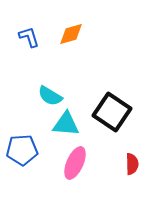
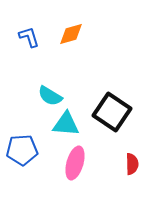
pink ellipse: rotated 8 degrees counterclockwise
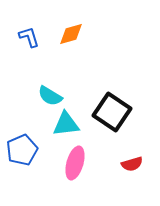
cyan triangle: rotated 12 degrees counterclockwise
blue pentagon: rotated 20 degrees counterclockwise
red semicircle: rotated 75 degrees clockwise
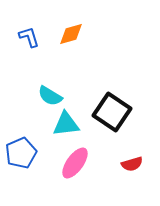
blue pentagon: moved 1 px left, 3 px down
pink ellipse: rotated 20 degrees clockwise
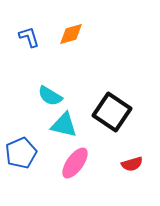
cyan triangle: moved 2 px left, 1 px down; rotated 20 degrees clockwise
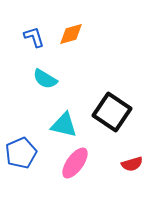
blue L-shape: moved 5 px right
cyan semicircle: moved 5 px left, 17 px up
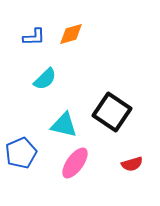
blue L-shape: rotated 105 degrees clockwise
cyan semicircle: rotated 75 degrees counterclockwise
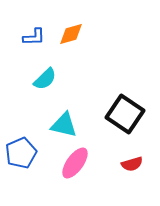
black square: moved 13 px right, 2 px down
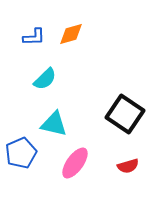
cyan triangle: moved 10 px left, 1 px up
red semicircle: moved 4 px left, 2 px down
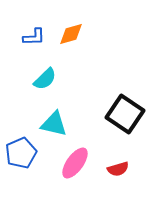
red semicircle: moved 10 px left, 3 px down
